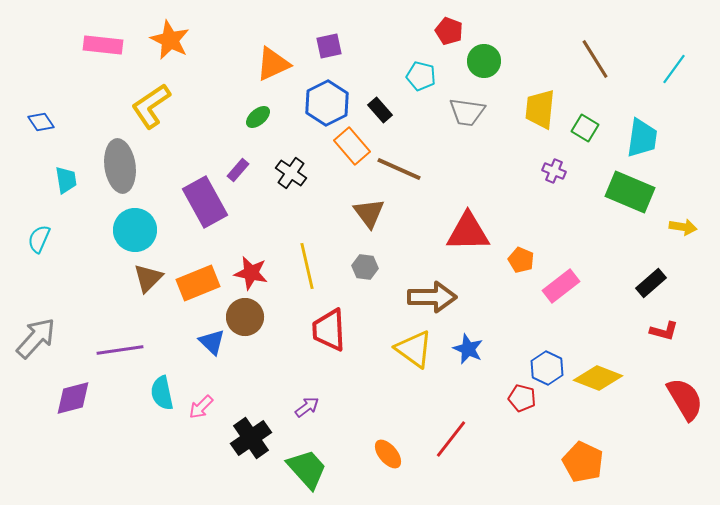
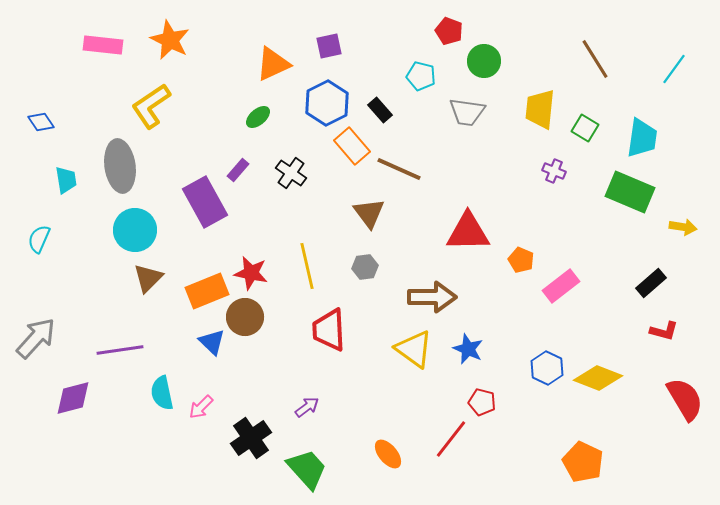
gray hexagon at (365, 267): rotated 15 degrees counterclockwise
orange rectangle at (198, 283): moved 9 px right, 8 px down
red pentagon at (522, 398): moved 40 px left, 4 px down
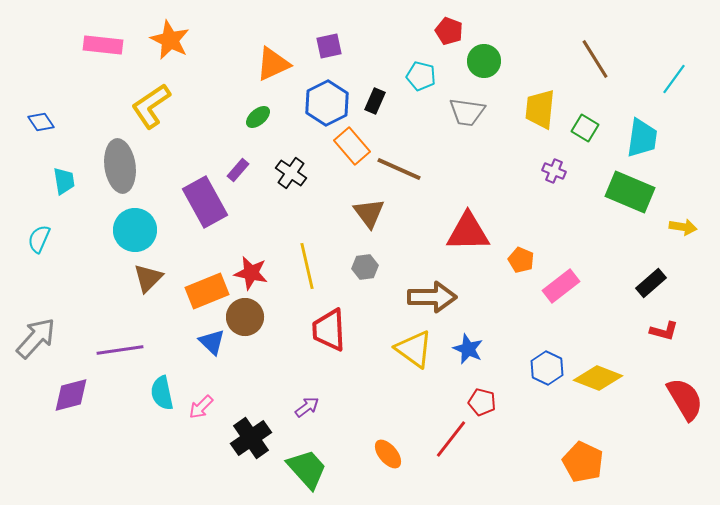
cyan line at (674, 69): moved 10 px down
black rectangle at (380, 110): moved 5 px left, 9 px up; rotated 65 degrees clockwise
cyan trapezoid at (66, 180): moved 2 px left, 1 px down
purple diamond at (73, 398): moved 2 px left, 3 px up
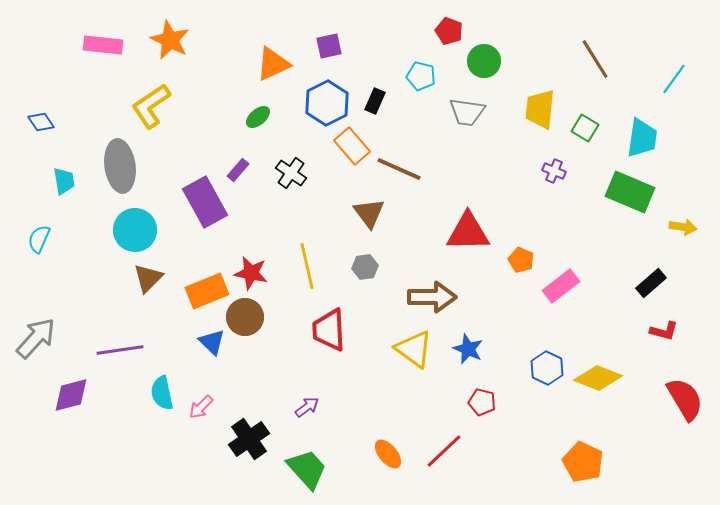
black cross at (251, 438): moved 2 px left, 1 px down
red line at (451, 439): moved 7 px left, 12 px down; rotated 9 degrees clockwise
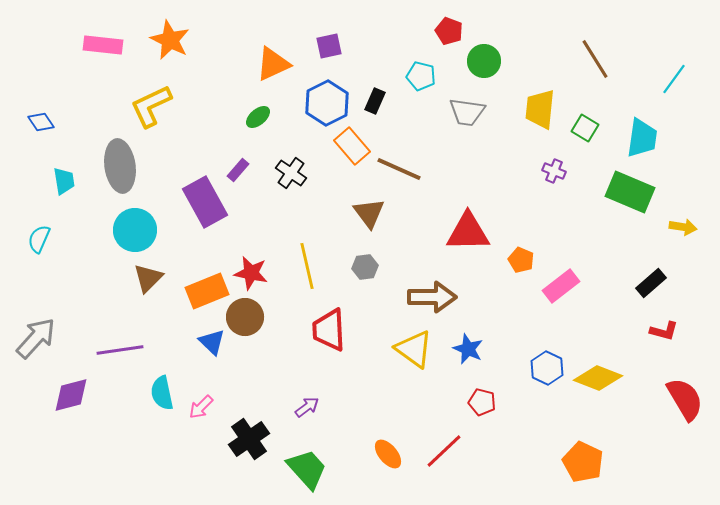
yellow L-shape at (151, 106): rotated 9 degrees clockwise
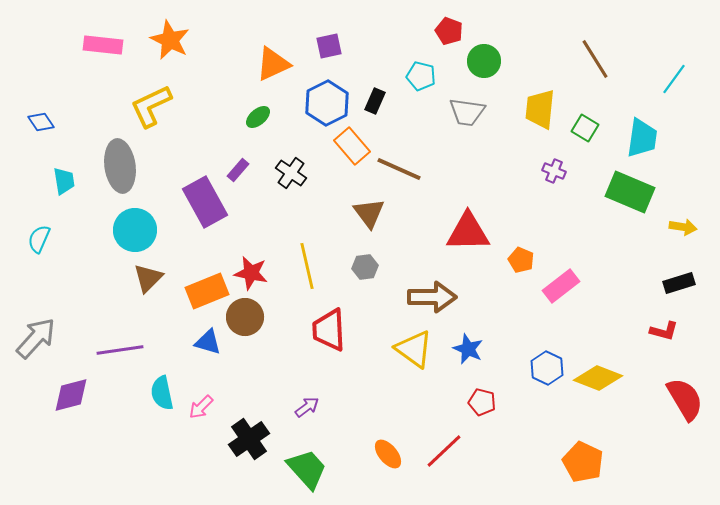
black rectangle at (651, 283): moved 28 px right; rotated 24 degrees clockwise
blue triangle at (212, 342): moved 4 px left; rotated 28 degrees counterclockwise
